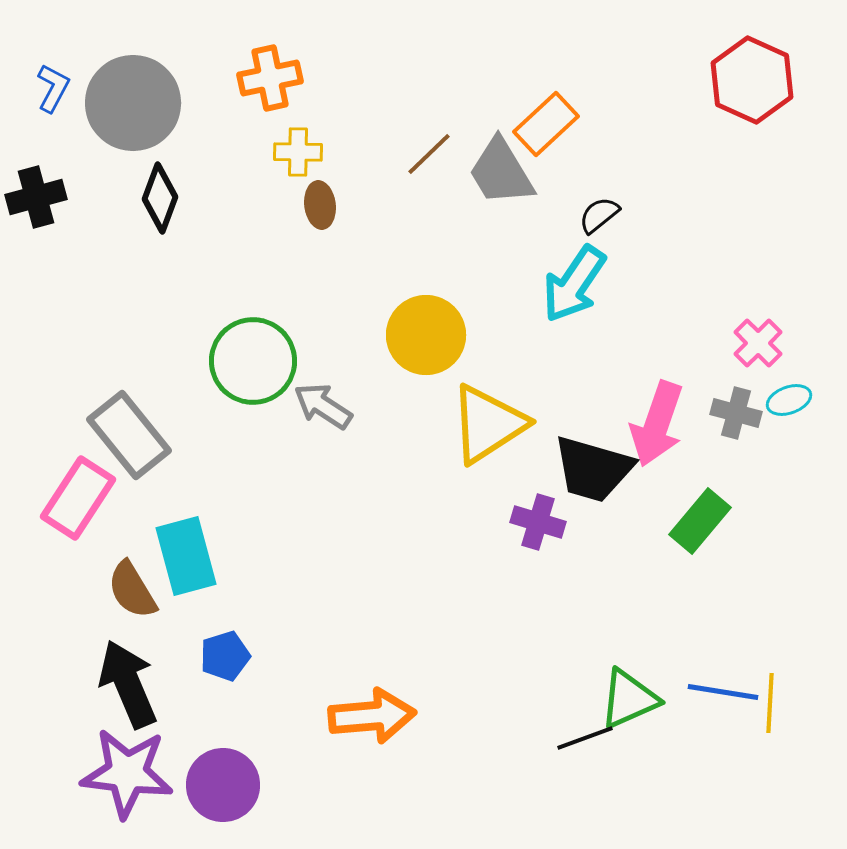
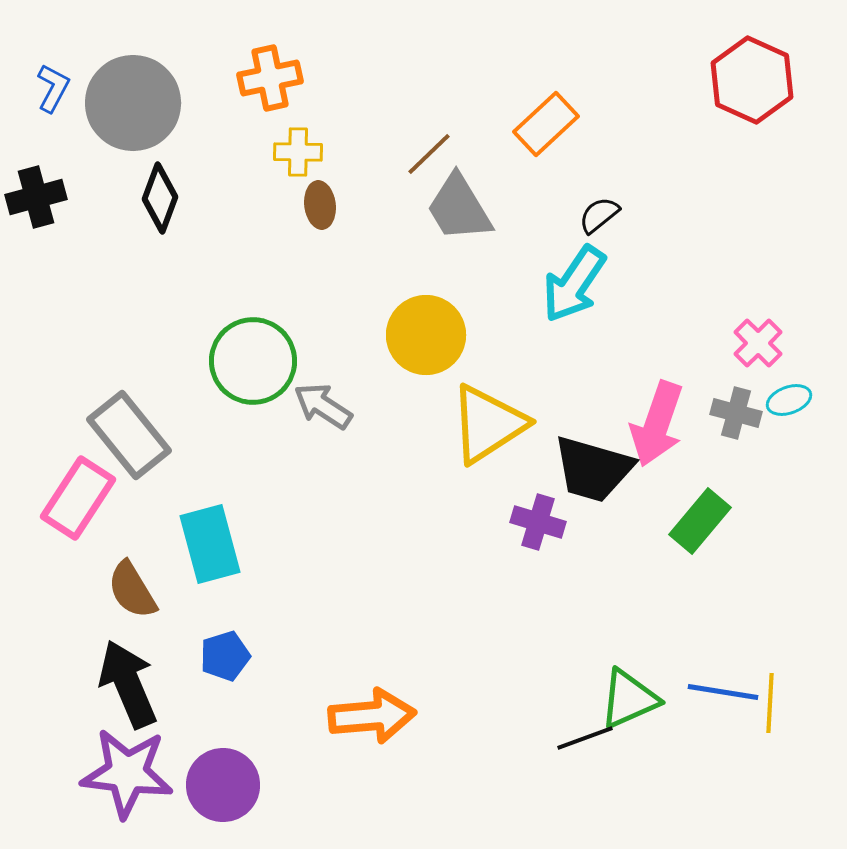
gray trapezoid: moved 42 px left, 36 px down
cyan rectangle: moved 24 px right, 12 px up
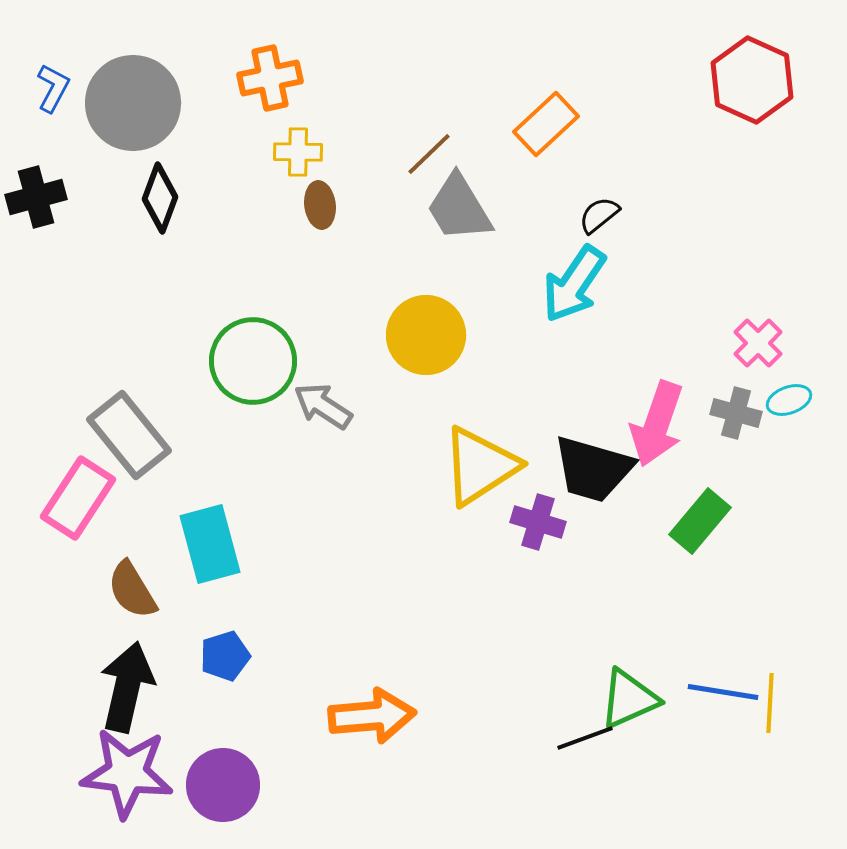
yellow triangle: moved 8 px left, 42 px down
black arrow: moved 1 px left, 3 px down; rotated 36 degrees clockwise
